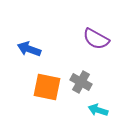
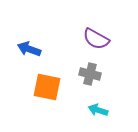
gray cross: moved 9 px right, 8 px up; rotated 15 degrees counterclockwise
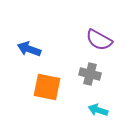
purple semicircle: moved 3 px right, 1 px down
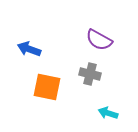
cyan arrow: moved 10 px right, 3 px down
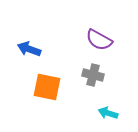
gray cross: moved 3 px right, 1 px down
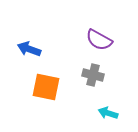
orange square: moved 1 px left
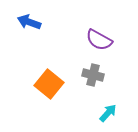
blue arrow: moved 27 px up
orange square: moved 3 px right, 3 px up; rotated 28 degrees clockwise
cyan arrow: rotated 114 degrees clockwise
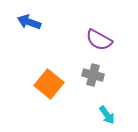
cyan arrow: moved 1 px left, 2 px down; rotated 102 degrees clockwise
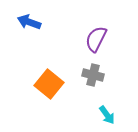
purple semicircle: moved 3 px left, 1 px up; rotated 88 degrees clockwise
